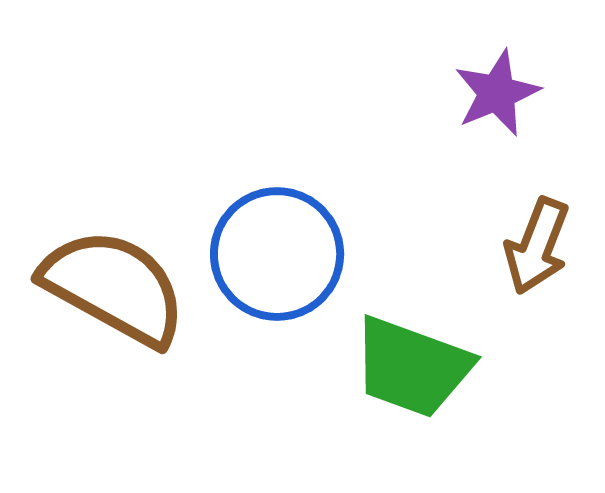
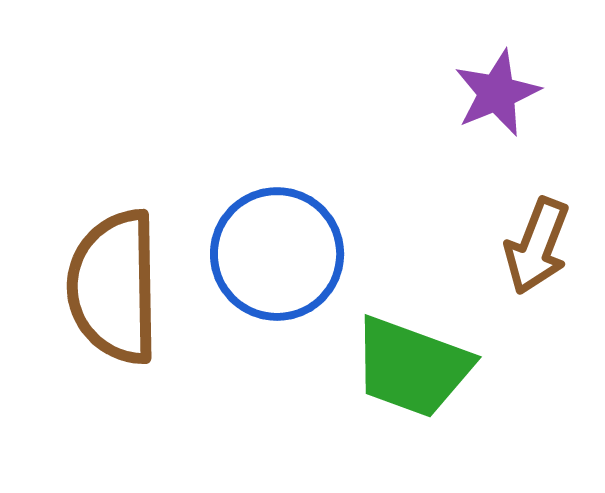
brown semicircle: rotated 120 degrees counterclockwise
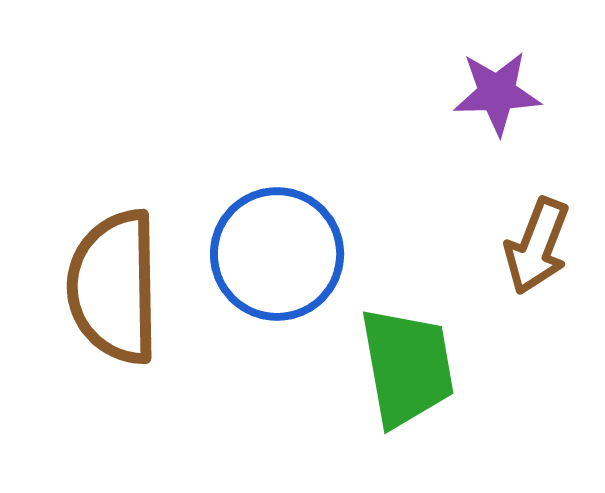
purple star: rotated 20 degrees clockwise
green trapezoid: moved 5 px left; rotated 120 degrees counterclockwise
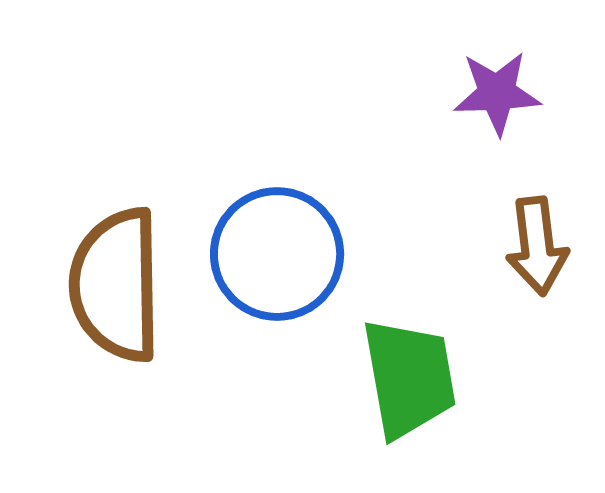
brown arrow: rotated 28 degrees counterclockwise
brown semicircle: moved 2 px right, 2 px up
green trapezoid: moved 2 px right, 11 px down
